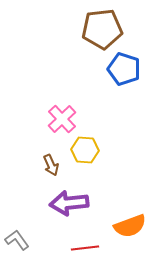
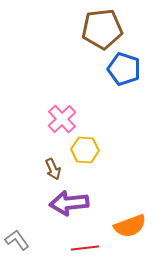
brown arrow: moved 2 px right, 4 px down
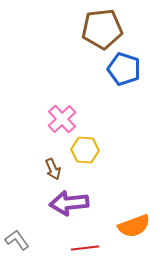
orange semicircle: moved 4 px right
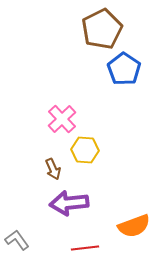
brown pentagon: rotated 21 degrees counterclockwise
blue pentagon: rotated 16 degrees clockwise
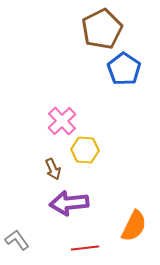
pink cross: moved 2 px down
orange semicircle: rotated 44 degrees counterclockwise
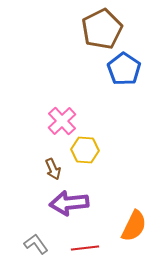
gray L-shape: moved 19 px right, 4 px down
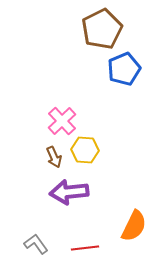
blue pentagon: rotated 16 degrees clockwise
brown arrow: moved 1 px right, 12 px up
purple arrow: moved 11 px up
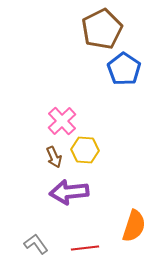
blue pentagon: rotated 16 degrees counterclockwise
orange semicircle: rotated 8 degrees counterclockwise
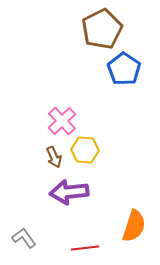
gray L-shape: moved 12 px left, 6 px up
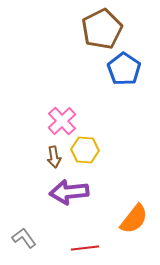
brown arrow: rotated 15 degrees clockwise
orange semicircle: moved 7 px up; rotated 20 degrees clockwise
